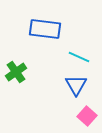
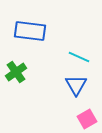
blue rectangle: moved 15 px left, 2 px down
pink square: moved 3 px down; rotated 18 degrees clockwise
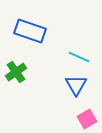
blue rectangle: rotated 12 degrees clockwise
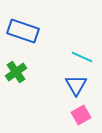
blue rectangle: moved 7 px left
cyan line: moved 3 px right
pink square: moved 6 px left, 4 px up
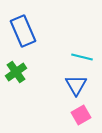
blue rectangle: rotated 48 degrees clockwise
cyan line: rotated 10 degrees counterclockwise
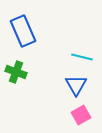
green cross: rotated 35 degrees counterclockwise
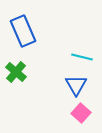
green cross: rotated 20 degrees clockwise
pink square: moved 2 px up; rotated 18 degrees counterclockwise
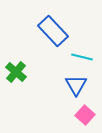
blue rectangle: moved 30 px right; rotated 20 degrees counterclockwise
pink square: moved 4 px right, 2 px down
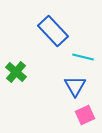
cyan line: moved 1 px right
blue triangle: moved 1 px left, 1 px down
pink square: rotated 24 degrees clockwise
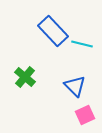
cyan line: moved 1 px left, 13 px up
green cross: moved 9 px right, 5 px down
blue triangle: rotated 15 degrees counterclockwise
